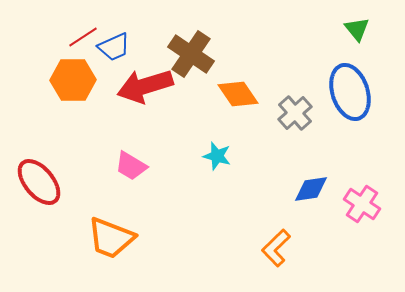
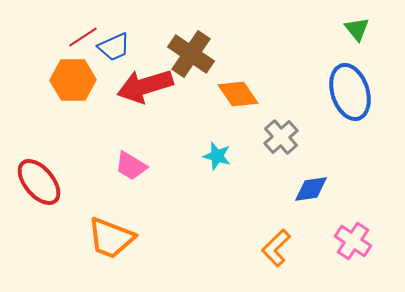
gray cross: moved 14 px left, 24 px down
pink cross: moved 9 px left, 37 px down
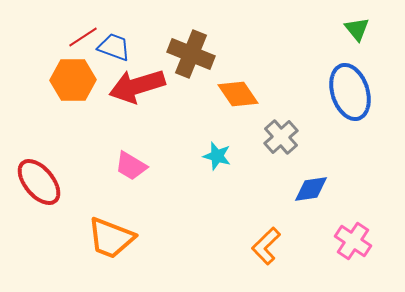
blue trapezoid: rotated 136 degrees counterclockwise
brown cross: rotated 12 degrees counterclockwise
red arrow: moved 8 px left
orange L-shape: moved 10 px left, 2 px up
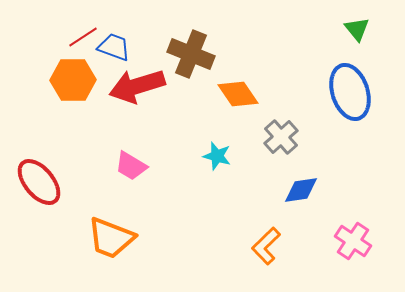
blue diamond: moved 10 px left, 1 px down
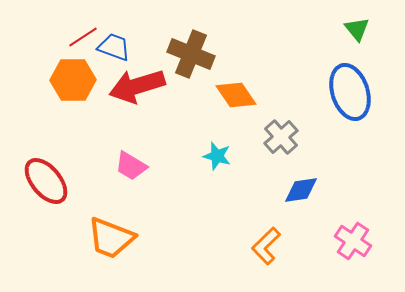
orange diamond: moved 2 px left, 1 px down
red ellipse: moved 7 px right, 1 px up
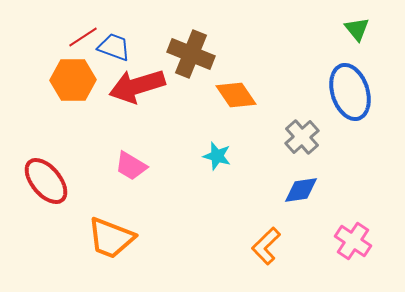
gray cross: moved 21 px right
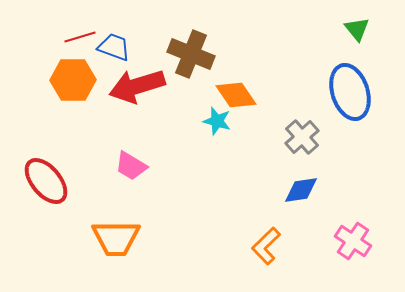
red line: moved 3 px left; rotated 16 degrees clockwise
cyan star: moved 35 px up
orange trapezoid: moved 5 px right; rotated 21 degrees counterclockwise
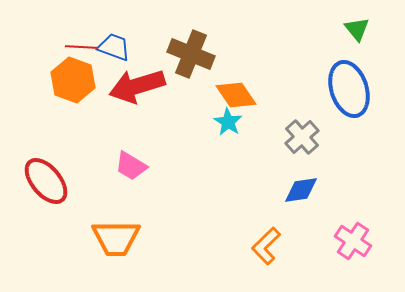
red line: moved 1 px right, 10 px down; rotated 20 degrees clockwise
orange hexagon: rotated 21 degrees clockwise
blue ellipse: moved 1 px left, 3 px up
cyan star: moved 11 px right, 1 px down; rotated 16 degrees clockwise
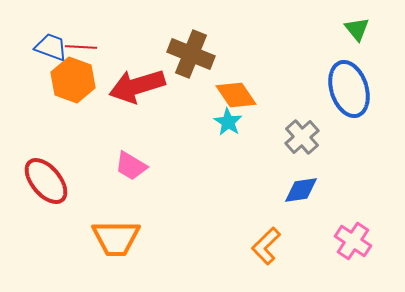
blue trapezoid: moved 63 px left
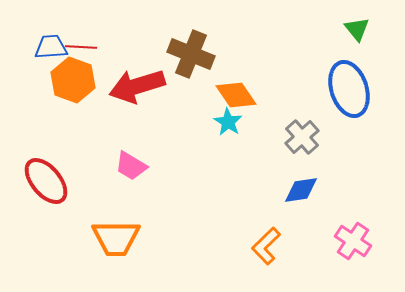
blue trapezoid: rotated 24 degrees counterclockwise
